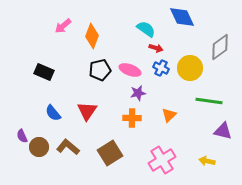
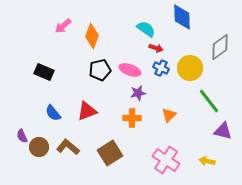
blue diamond: rotated 24 degrees clockwise
green line: rotated 44 degrees clockwise
red triangle: rotated 35 degrees clockwise
pink cross: moved 4 px right; rotated 24 degrees counterclockwise
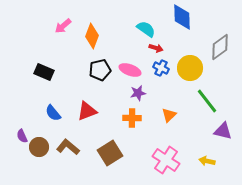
green line: moved 2 px left
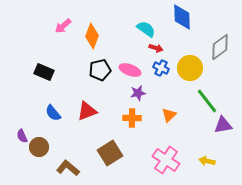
purple triangle: moved 6 px up; rotated 24 degrees counterclockwise
brown L-shape: moved 21 px down
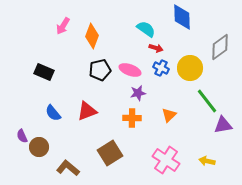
pink arrow: rotated 18 degrees counterclockwise
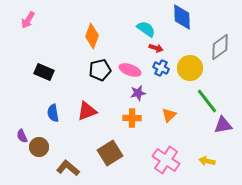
pink arrow: moved 35 px left, 6 px up
blue semicircle: rotated 30 degrees clockwise
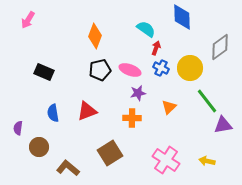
orange diamond: moved 3 px right
red arrow: rotated 88 degrees counterclockwise
orange triangle: moved 8 px up
purple semicircle: moved 4 px left, 8 px up; rotated 32 degrees clockwise
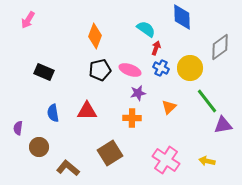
red triangle: rotated 20 degrees clockwise
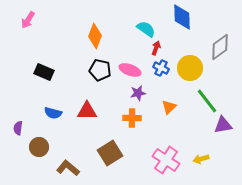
black pentagon: rotated 25 degrees clockwise
blue semicircle: rotated 66 degrees counterclockwise
yellow arrow: moved 6 px left, 2 px up; rotated 28 degrees counterclockwise
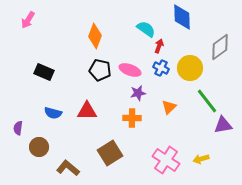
red arrow: moved 3 px right, 2 px up
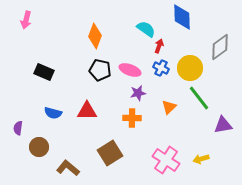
pink arrow: moved 2 px left; rotated 18 degrees counterclockwise
green line: moved 8 px left, 3 px up
